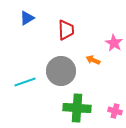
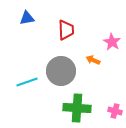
blue triangle: rotated 21 degrees clockwise
pink star: moved 2 px left, 1 px up
cyan line: moved 2 px right
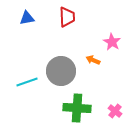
red trapezoid: moved 1 px right, 13 px up
pink cross: rotated 24 degrees clockwise
